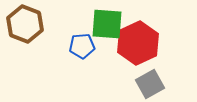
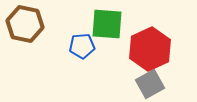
brown hexagon: rotated 9 degrees counterclockwise
red hexagon: moved 12 px right, 6 px down
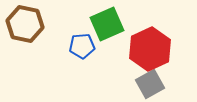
green square: rotated 28 degrees counterclockwise
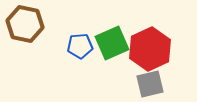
green square: moved 5 px right, 19 px down
blue pentagon: moved 2 px left
gray square: rotated 16 degrees clockwise
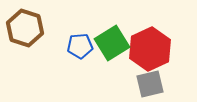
brown hexagon: moved 4 px down; rotated 6 degrees clockwise
green square: rotated 8 degrees counterclockwise
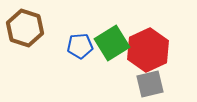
red hexagon: moved 2 px left, 1 px down
